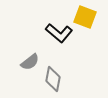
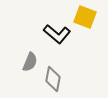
black L-shape: moved 2 px left, 1 px down
gray semicircle: rotated 30 degrees counterclockwise
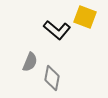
black L-shape: moved 4 px up
gray diamond: moved 1 px left, 1 px up
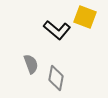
gray semicircle: moved 1 px right, 2 px down; rotated 42 degrees counterclockwise
gray diamond: moved 4 px right
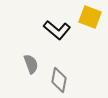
yellow square: moved 5 px right
gray diamond: moved 3 px right, 2 px down
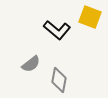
gray semicircle: rotated 72 degrees clockwise
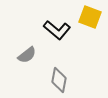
gray semicircle: moved 4 px left, 9 px up
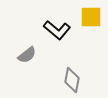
yellow square: moved 1 px right; rotated 20 degrees counterclockwise
gray diamond: moved 13 px right
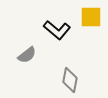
gray diamond: moved 2 px left
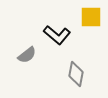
black L-shape: moved 5 px down
gray diamond: moved 6 px right, 6 px up
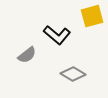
yellow square: moved 1 px right, 1 px up; rotated 15 degrees counterclockwise
gray diamond: moved 3 px left; rotated 70 degrees counterclockwise
